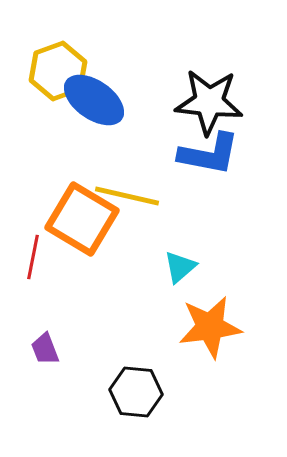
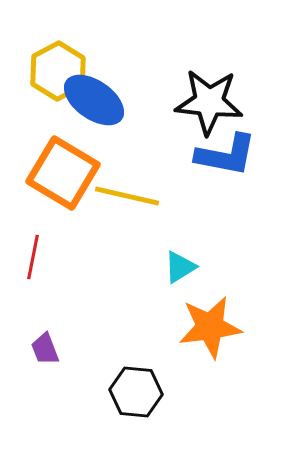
yellow hexagon: rotated 8 degrees counterclockwise
blue L-shape: moved 17 px right, 1 px down
orange square: moved 19 px left, 46 px up
cyan triangle: rotated 9 degrees clockwise
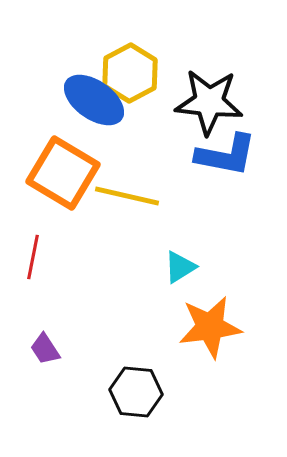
yellow hexagon: moved 72 px right, 2 px down
purple trapezoid: rotated 12 degrees counterclockwise
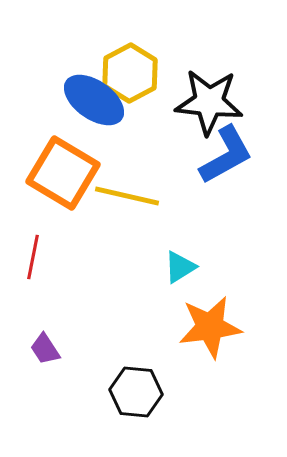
blue L-shape: rotated 40 degrees counterclockwise
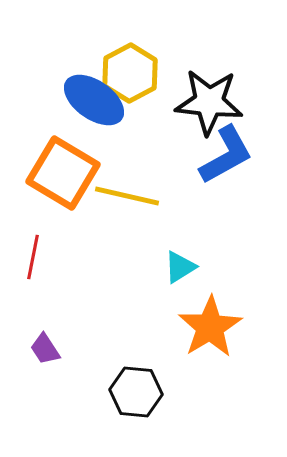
orange star: rotated 24 degrees counterclockwise
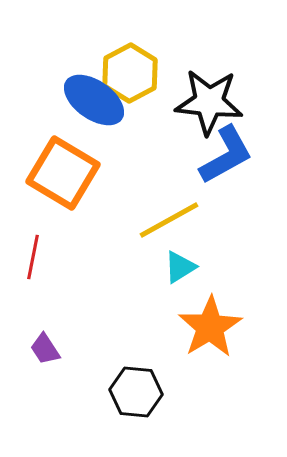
yellow line: moved 42 px right, 24 px down; rotated 42 degrees counterclockwise
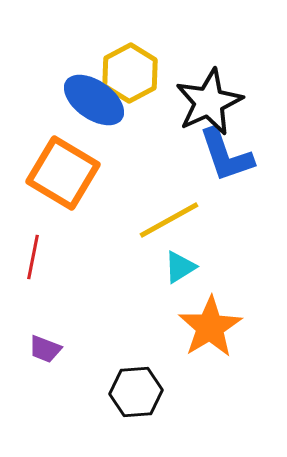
black star: rotated 30 degrees counterclockwise
blue L-shape: rotated 100 degrees clockwise
purple trapezoid: rotated 36 degrees counterclockwise
black hexagon: rotated 9 degrees counterclockwise
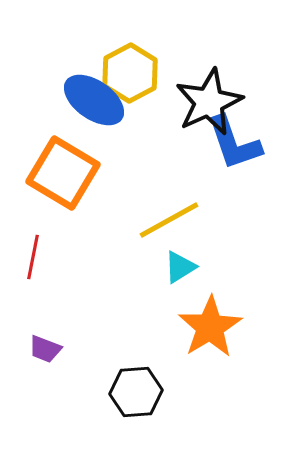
blue L-shape: moved 8 px right, 12 px up
